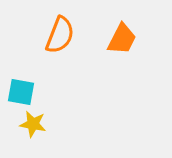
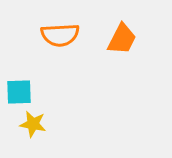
orange semicircle: rotated 66 degrees clockwise
cyan square: moved 2 px left; rotated 12 degrees counterclockwise
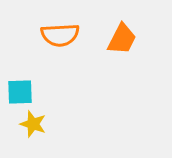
cyan square: moved 1 px right
yellow star: rotated 8 degrees clockwise
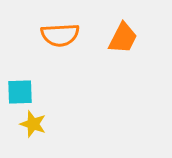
orange trapezoid: moved 1 px right, 1 px up
